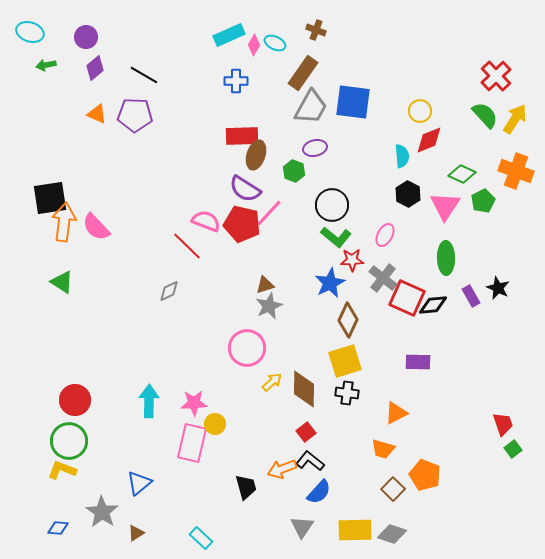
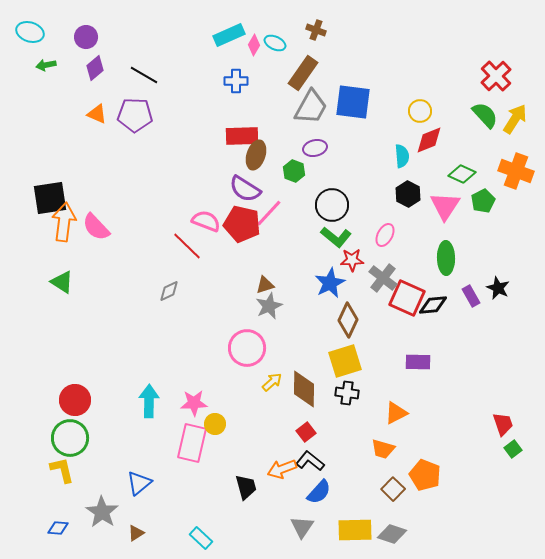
green circle at (69, 441): moved 1 px right, 3 px up
yellow L-shape at (62, 470): rotated 56 degrees clockwise
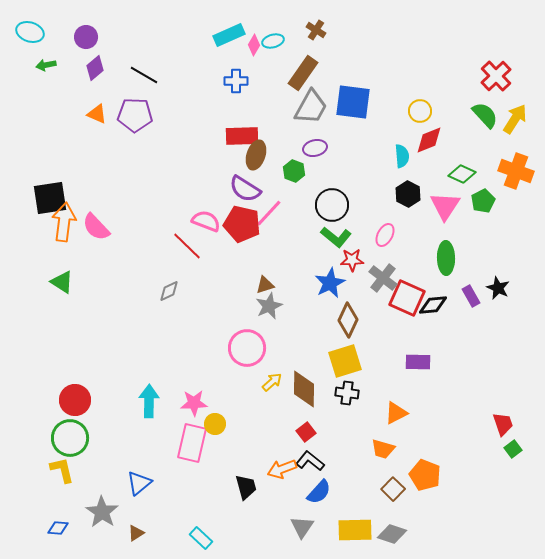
brown cross at (316, 30): rotated 12 degrees clockwise
cyan ellipse at (275, 43): moved 2 px left, 2 px up; rotated 40 degrees counterclockwise
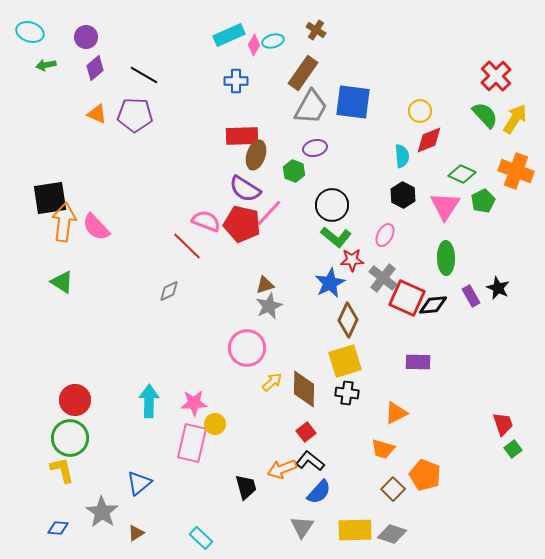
black hexagon at (408, 194): moved 5 px left, 1 px down
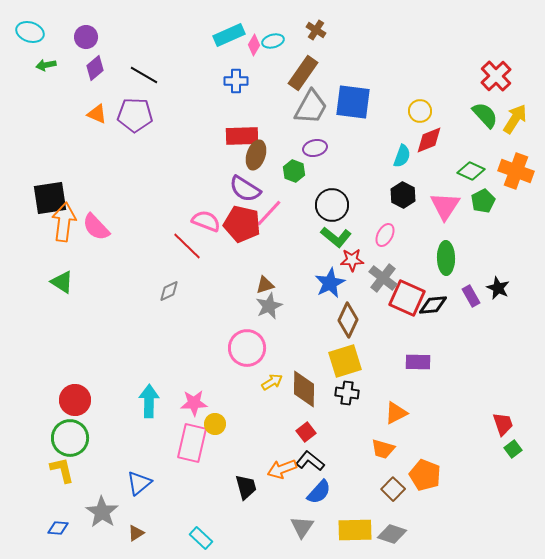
cyan semicircle at (402, 156): rotated 25 degrees clockwise
green diamond at (462, 174): moved 9 px right, 3 px up
yellow arrow at (272, 382): rotated 10 degrees clockwise
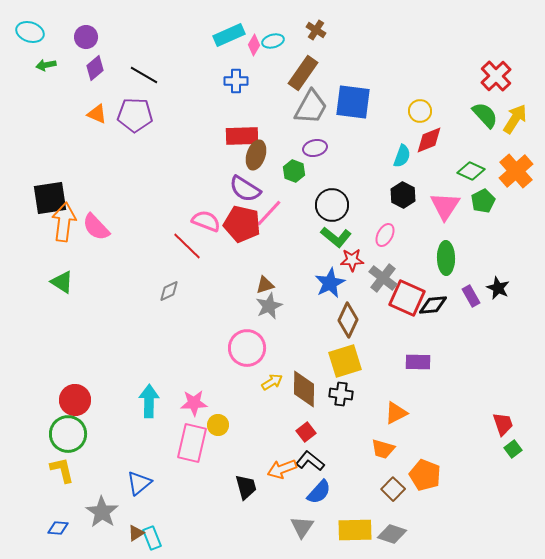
orange cross at (516, 171): rotated 28 degrees clockwise
black cross at (347, 393): moved 6 px left, 1 px down
yellow circle at (215, 424): moved 3 px right, 1 px down
green circle at (70, 438): moved 2 px left, 4 px up
cyan rectangle at (201, 538): moved 49 px left; rotated 25 degrees clockwise
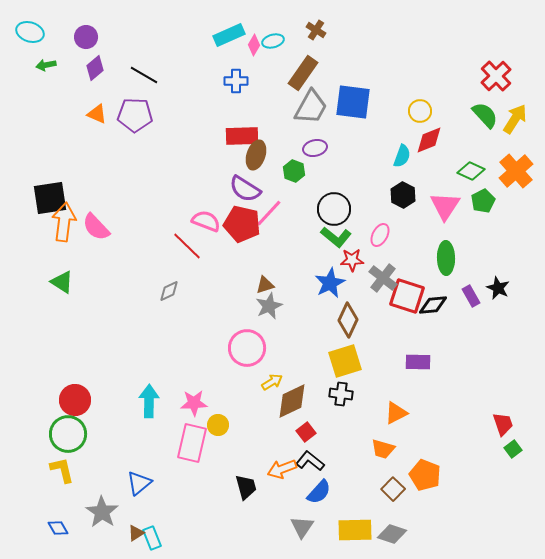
black circle at (332, 205): moved 2 px right, 4 px down
pink ellipse at (385, 235): moved 5 px left
red square at (407, 298): moved 2 px up; rotated 6 degrees counterclockwise
brown diamond at (304, 389): moved 12 px left, 12 px down; rotated 63 degrees clockwise
blue diamond at (58, 528): rotated 55 degrees clockwise
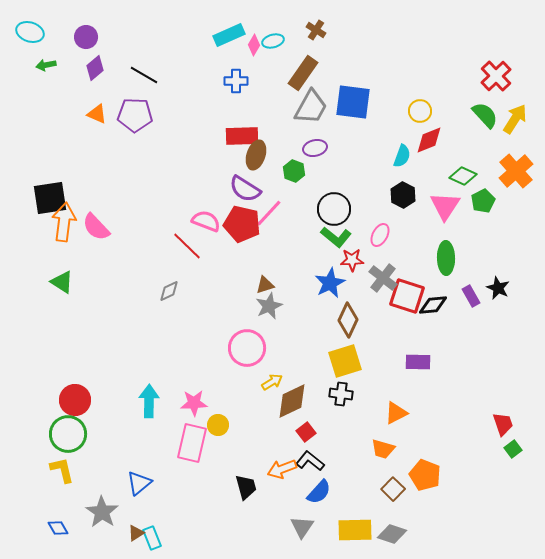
green diamond at (471, 171): moved 8 px left, 5 px down
